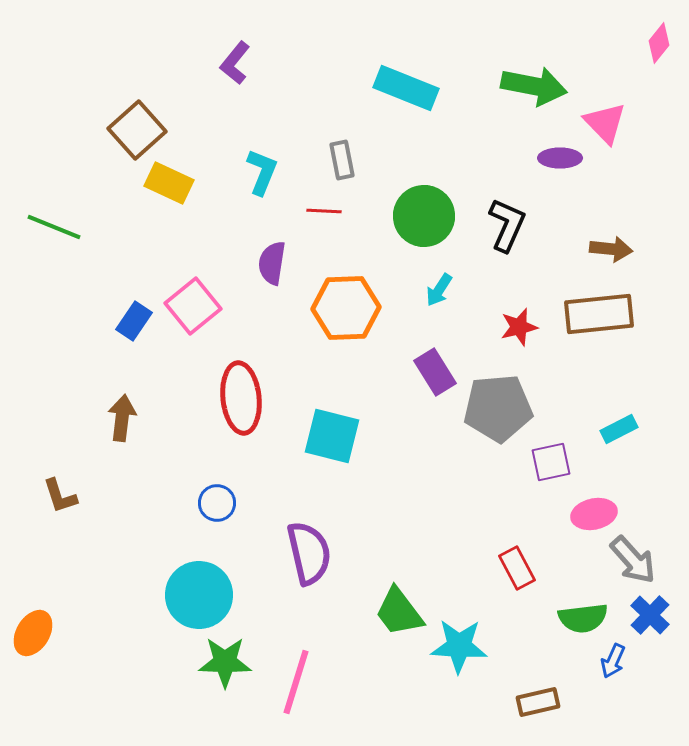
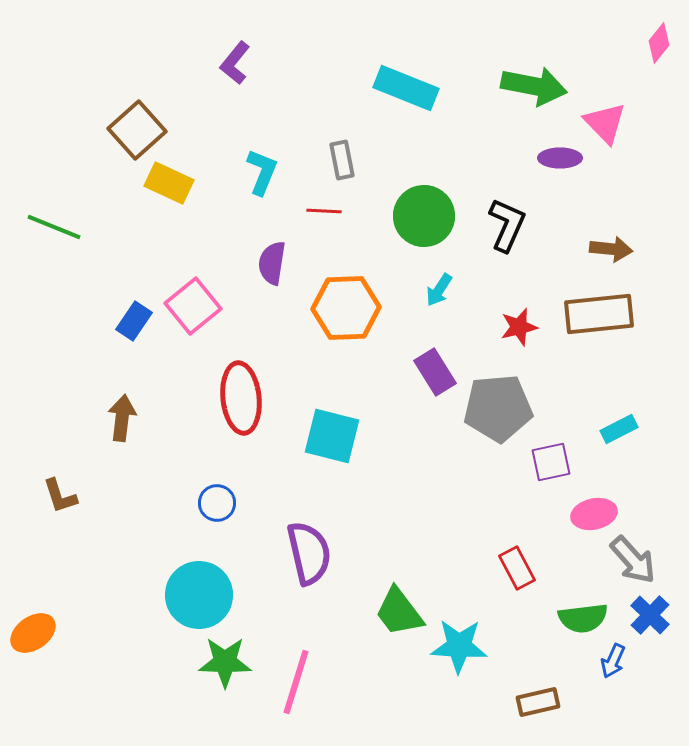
orange ellipse at (33, 633): rotated 24 degrees clockwise
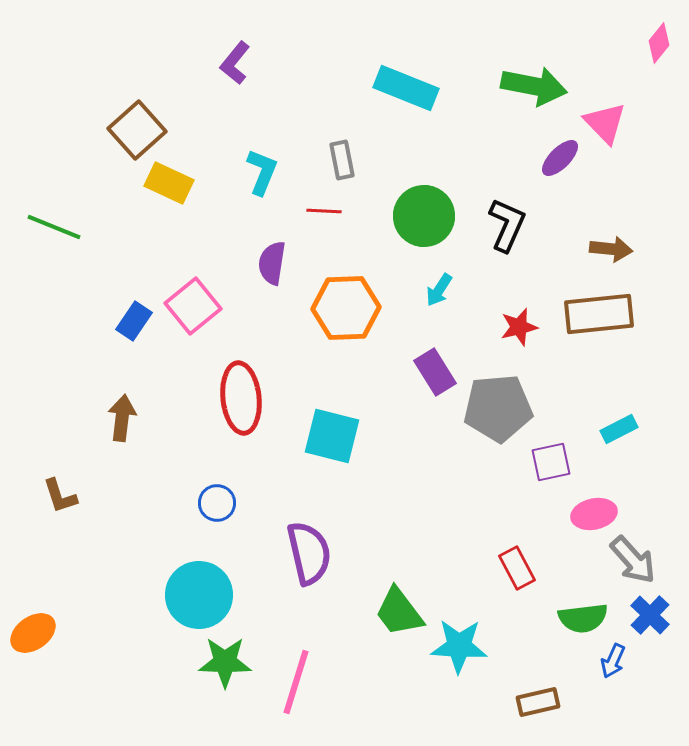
purple ellipse at (560, 158): rotated 45 degrees counterclockwise
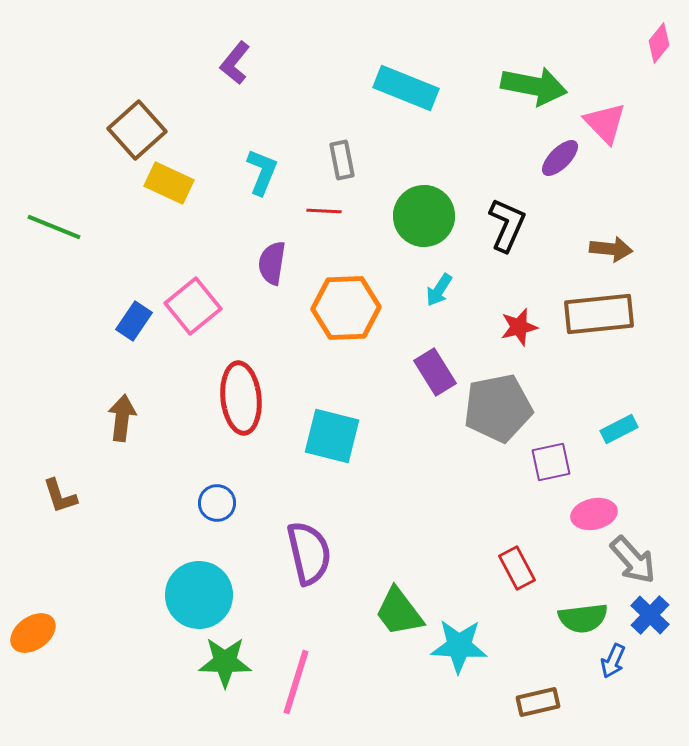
gray pentagon at (498, 408): rotated 6 degrees counterclockwise
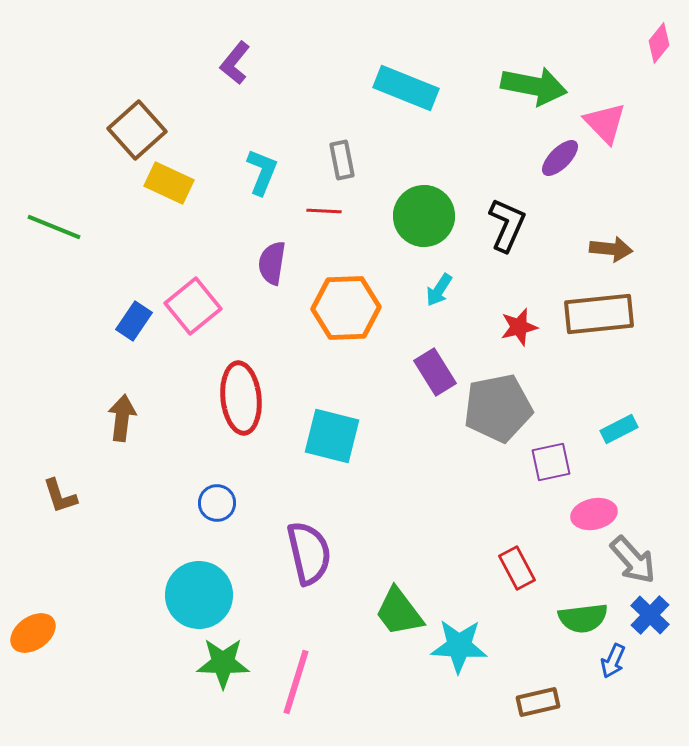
green star at (225, 662): moved 2 px left, 1 px down
